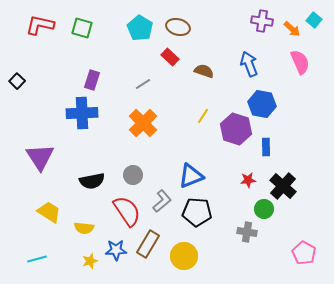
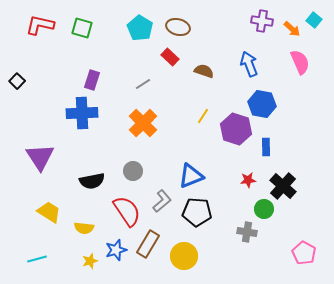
gray circle: moved 4 px up
blue star: rotated 15 degrees counterclockwise
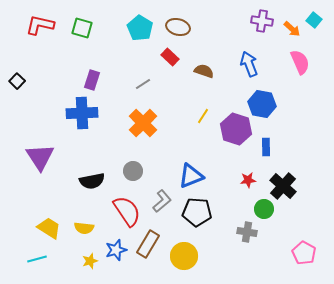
yellow trapezoid: moved 16 px down
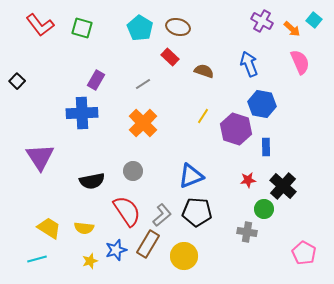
purple cross: rotated 20 degrees clockwise
red L-shape: rotated 140 degrees counterclockwise
purple rectangle: moved 4 px right; rotated 12 degrees clockwise
gray L-shape: moved 14 px down
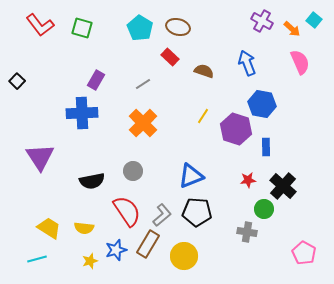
blue arrow: moved 2 px left, 1 px up
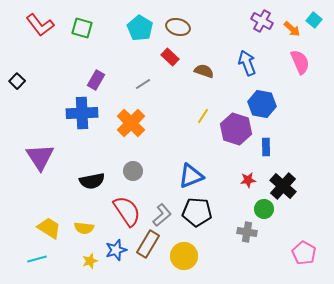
orange cross: moved 12 px left
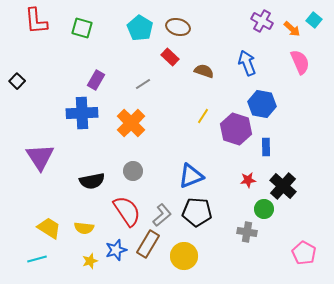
red L-shape: moved 4 px left, 4 px up; rotated 32 degrees clockwise
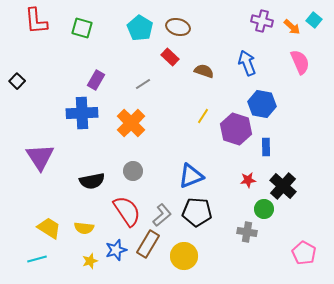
purple cross: rotated 15 degrees counterclockwise
orange arrow: moved 2 px up
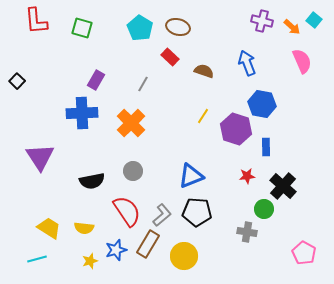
pink semicircle: moved 2 px right, 1 px up
gray line: rotated 28 degrees counterclockwise
red star: moved 1 px left, 4 px up
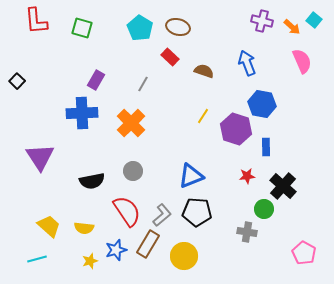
yellow trapezoid: moved 2 px up; rotated 10 degrees clockwise
